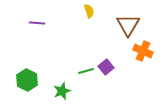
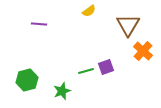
yellow semicircle: rotated 72 degrees clockwise
purple line: moved 2 px right, 1 px down
orange cross: rotated 18 degrees clockwise
purple square: rotated 21 degrees clockwise
green hexagon: rotated 20 degrees clockwise
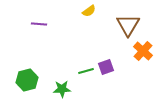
green star: moved 2 px up; rotated 18 degrees clockwise
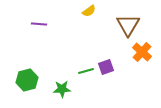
orange cross: moved 1 px left, 1 px down
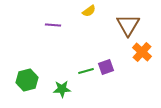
purple line: moved 14 px right, 1 px down
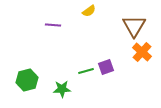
brown triangle: moved 6 px right, 1 px down
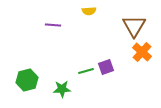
yellow semicircle: rotated 32 degrees clockwise
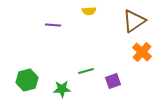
brown triangle: moved 5 px up; rotated 25 degrees clockwise
purple square: moved 7 px right, 14 px down
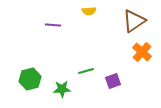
green hexagon: moved 3 px right, 1 px up
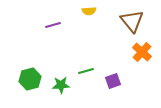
brown triangle: moved 2 px left; rotated 35 degrees counterclockwise
purple line: rotated 21 degrees counterclockwise
green star: moved 1 px left, 4 px up
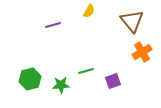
yellow semicircle: rotated 56 degrees counterclockwise
orange cross: rotated 18 degrees clockwise
